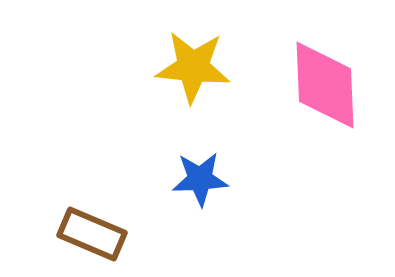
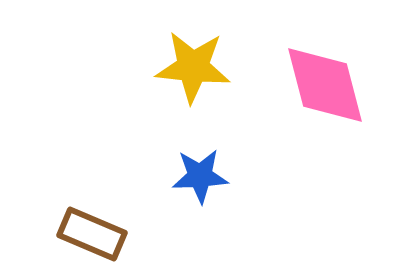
pink diamond: rotated 12 degrees counterclockwise
blue star: moved 3 px up
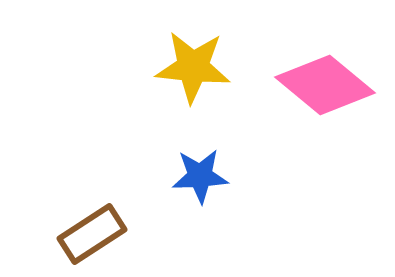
pink diamond: rotated 36 degrees counterclockwise
brown rectangle: rotated 56 degrees counterclockwise
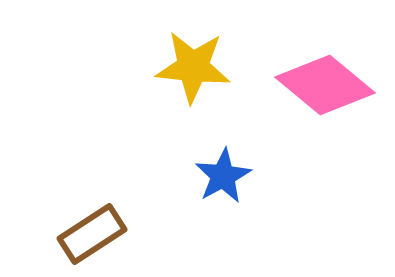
blue star: moved 23 px right; rotated 26 degrees counterclockwise
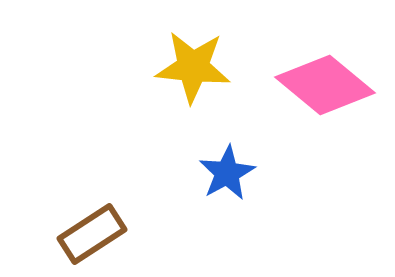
blue star: moved 4 px right, 3 px up
